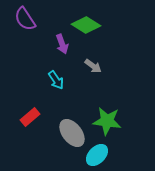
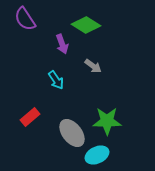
green star: rotated 8 degrees counterclockwise
cyan ellipse: rotated 20 degrees clockwise
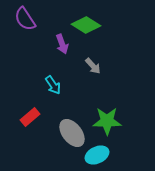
gray arrow: rotated 12 degrees clockwise
cyan arrow: moved 3 px left, 5 px down
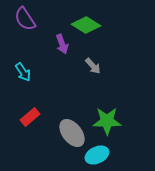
cyan arrow: moved 30 px left, 13 px up
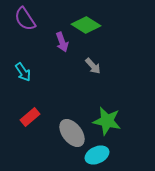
purple arrow: moved 2 px up
green star: rotated 12 degrees clockwise
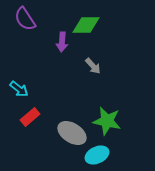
green diamond: rotated 32 degrees counterclockwise
purple arrow: rotated 24 degrees clockwise
cyan arrow: moved 4 px left, 17 px down; rotated 18 degrees counterclockwise
gray ellipse: rotated 20 degrees counterclockwise
